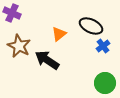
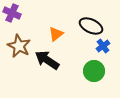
orange triangle: moved 3 px left
green circle: moved 11 px left, 12 px up
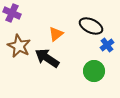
blue cross: moved 4 px right, 1 px up
black arrow: moved 2 px up
